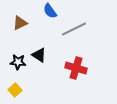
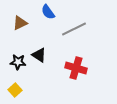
blue semicircle: moved 2 px left, 1 px down
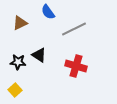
red cross: moved 2 px up
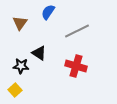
blue semicircle: rotated 70 degrees clockwise
brown triangle: rotated 28 degrees counterclockwise
gray line: moved 3 px right, 2 px down
black triangle: moved 2 px up
black star: moved 3 px right, 4 px down
